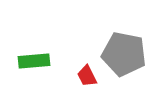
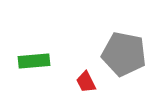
red trapezoid: moved 1 px left, 6 px down
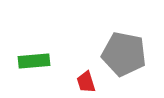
red trapezoid: rotated 10 degrees clockwise
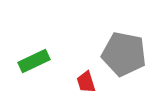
green rectangle: rotated 20 degrees counterclockwise
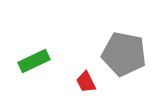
red trapezoid: rotated 10 degrees counterclockwise
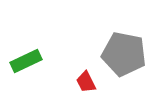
green rectangle: moved 8 px left
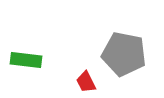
green rectangle: moved 1 px up; rotated 32 degrees clockwise
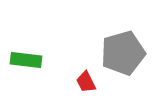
gray pentagon: moved 1 px left, 1 px up; rotated 27 degrees counterclockwise
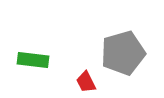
green rectangle: moved 7 px right
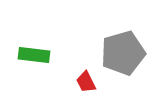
green rectangle: moved 1 px right, 5 px up
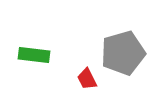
red trapezoid: moved 1 px right, 3 px up
